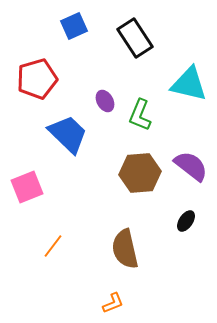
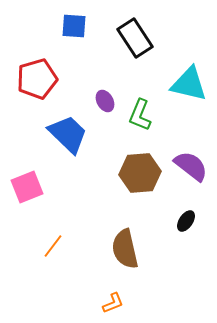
blue square: rotated 28 degrees clockwise
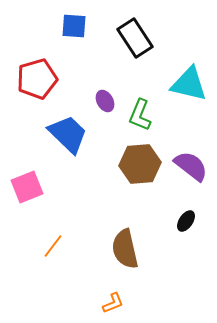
brown hexagon: moved 9 px up
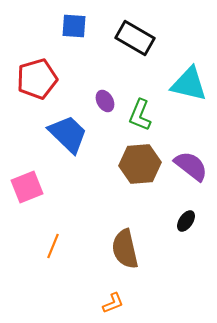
black rectangle: rotated 27 degrees counterclockwise
orange line: rotated 15 degrees counterclockwise
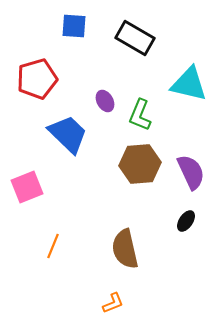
purple semicircle: moved 6 px down; rotated 27 degrees clockwise
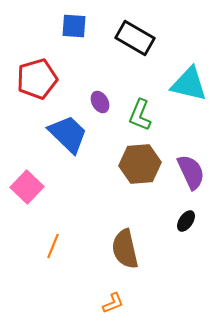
purple ellipse: moved 5 px left, 1 px down
pink square: rotated 24 degrees counterclockwise
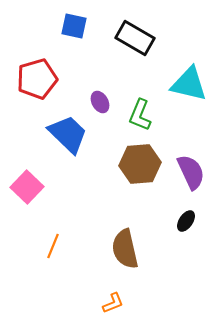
blue square: rotated 8 degrees clockwise
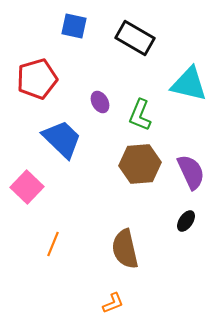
blue trapezoid: moved 6 px left, 5 px down
orange line: moved 2 px up
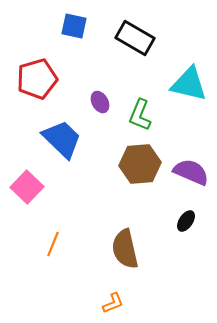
purple semicircle: rotated 42 degrees counterclockwise
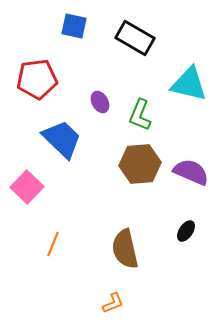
red pentagon: rotated 9 degrees clockwise
black ellipse: moved 10 px down
